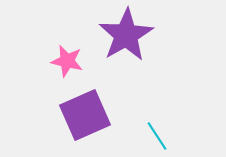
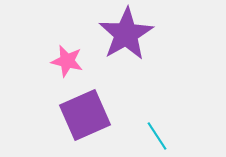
purple star: moved 1 px up
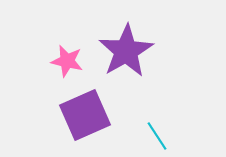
purple star: moved 17 px down
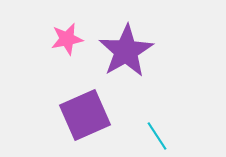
pink star: moved 22 px up; rotated 24 degrees counterclockwise
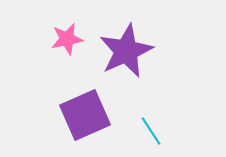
purple star: rotated 6 degrees clockwise
cyan line: moved 6 px left, 5 px up
